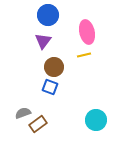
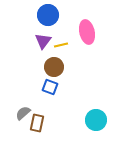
yellow line: moved 23 px left, 10 px up
gray semicircle: rotated 21 degrees counterclockwise
brown rectangle: moved 1 px left, 1 px up; rotated 42 degrees counterclockwise
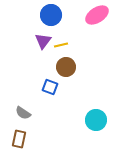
blue circle: moved 3 px right
pink ellipse: moved 10 px right, 17 px up; rotated 70 degrees clockwise
brown circle: moved 12 px right
gray semicircle: rotated 105 degrees counterclockwise
brown rectangle: moved 18 px left, 16 px down
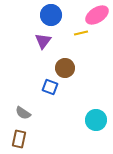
yellow line: moved 20 px right, 12 px up
brown circle: moved 1 px left, 1 px down
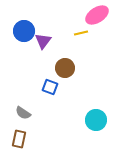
blue circle: moved 27 px left, 16 px down
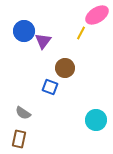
yellow line: rotated 48 degrees counterclockwise
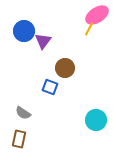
yellow line: moved 8 px right, 4 px up
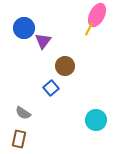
pink ellipse: rotated 30 degrees counterclockwise
blue circle: moved 3 px up
brown circle: moved 2 px up
blue square: moved 1 px right, 1 px down; rotated 28 degrees clockwise
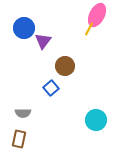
gray semicircle: rotated 35 degrees counterclockwise
